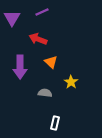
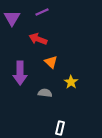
purple arrow: moved 6 px down
white rectangle: moved 5 px right, 5 px down
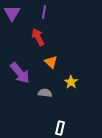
purple line: moved 2 px right; rotated 56 degrees counterclockwise
purple triangle: moved 5 px up
red arrow: moved 2 px up; rotated 42 degrees clockwise
purple arrow: rotated 40 degrees counterclockwise
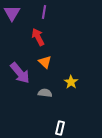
orange triangle: moved 6 px left
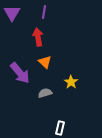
red arrow: rotated 18 degrees clockwise
gray semicircle: rotated 24 degrees counterclockwise
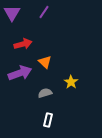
purple line: rotated 24 degrees clockwise
red arrow: moved 15 px left, 7 px down; rotated 84 degrees clockwise
purple arrow: rotated 70 degrees counterclockwise
white rectangle: moved 12 px left, 8 px up
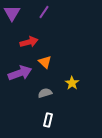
red arrow: moved 6 px right, 2 px up
yellow star: moved 1 px right, 1 px down
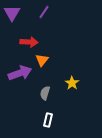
red arrow: rotated 18 degrees clockwise
orange triangle: moved 3 px left, 2 px up; rotated 24 degrees clockwise
gray semicircle: rotated 56 degrees counterclockwise
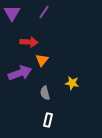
yellow star: rotated 24 degrees counterclockwise
gray semicircle: rotated 32 degrees counterclockwise
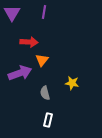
purple line: rotated 24 degrees counterclockwise
